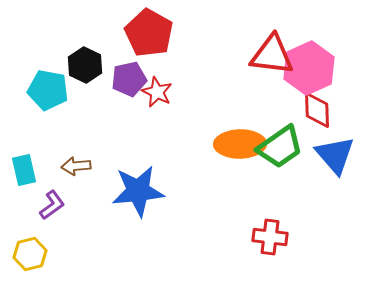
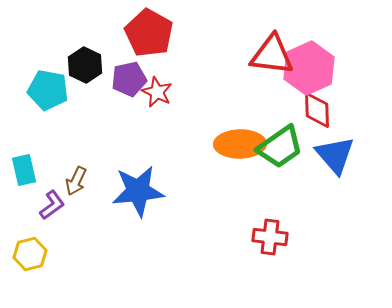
brown arrow: moved 15 px down; rotated 60 degrees counterclockwise
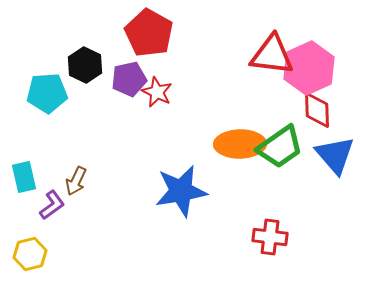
cyan pentagon: moved 1 px left, 3 px down; rotated 15 degrees counterclockwise
cyan rectangle: moved 7 px down
blue star: moved 43 px right; rotated 4 degrees counterclockwise
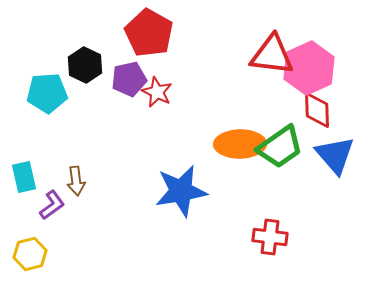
brown arrow: rotated 32 degrees counterclockwise
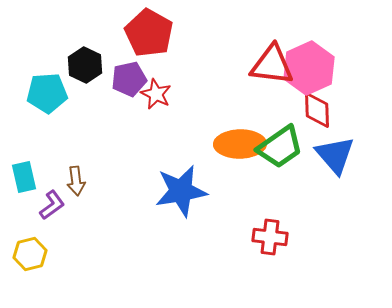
red triangle: moved 10 px down
red star: moved 1 px left, 2 px down
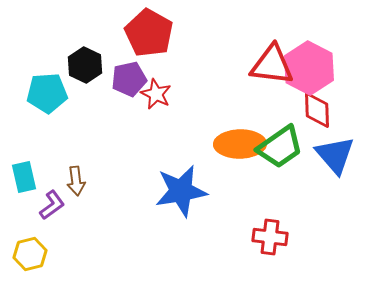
pink hexagon: rotated 9 degrees counterclockwise
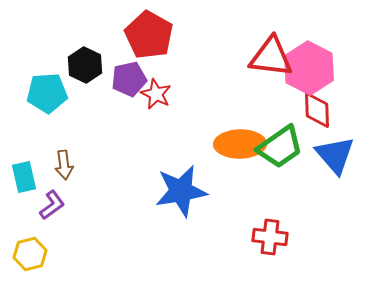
red pentagon: moved 2 px down
red triangle: moved 1 px left, 8 px up
brown arrow: moved 12 px left, 16 px up
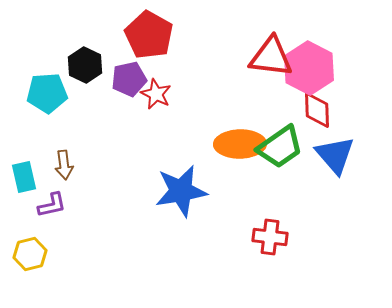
purple L-shape: rotated 24 degrees clockwise
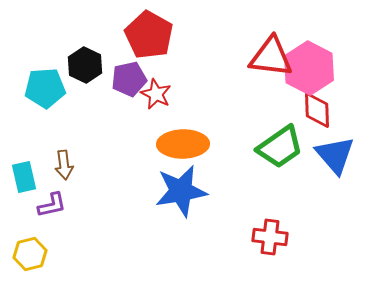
cyan pentagon: moved 2 px left, 5 px up
orange ellipse: moved 57 px left
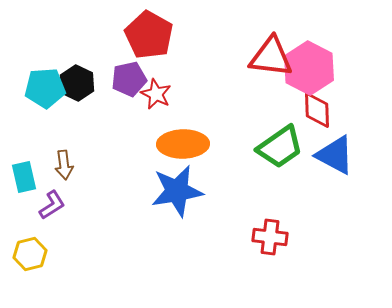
black hexagon: moved 8 px left, 18 px down
blue triangle: rotated 21 degrees counterclockwise
blue star: moved 4 px left
purple L-shape: rotated 20 degrees counterclockwise
